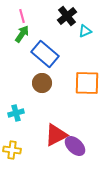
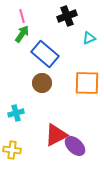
black cross: rotated 18 degrees clockwise
cyan triangle: moved 4 px right, 7 px down
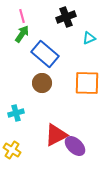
black cross: moved 1 px left, 1 px down
yellow cross: rotated 24 degrees clockwise
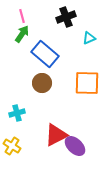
cyan cross: moved 1 px right
yellow cross: moved 4 px up
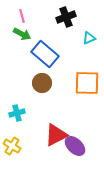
green arrow: rotated 84 degrees clockwise
